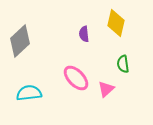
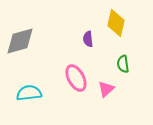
purple semicircle: moved 4 px right, 5 px down
gray diamond: rotated 28 degrees clockwise
pink ellipse: rotated 16 degrees clockwise
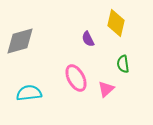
purple semicircle: rotated 21 degrees counterclockwise
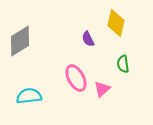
gray diamond: rotated 16 degrees counterclockwise
pink triangle: moved 4 px left
cyan semicircle: moved 3 px down
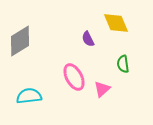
yellow diamond: rotated 36 degrees counterclockwise
pink ellipse: moved 2 px left, 1 px up
